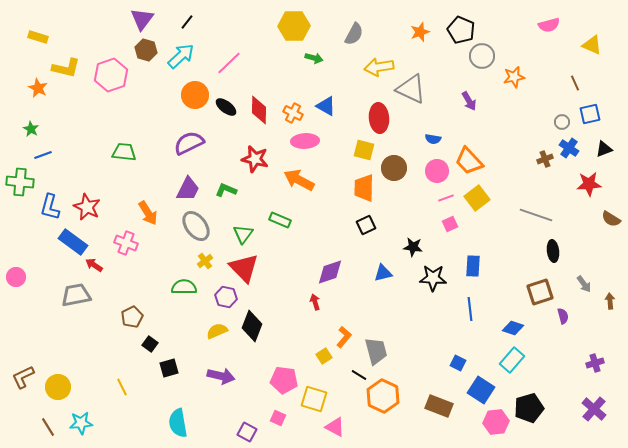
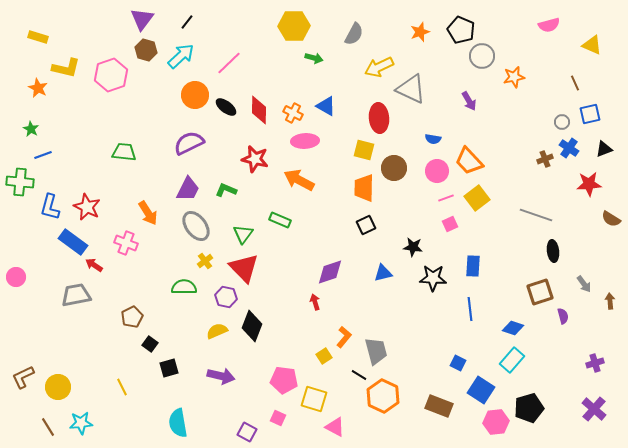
yellow arrow at (379, 67): rotated 16 degrees counterclockwise
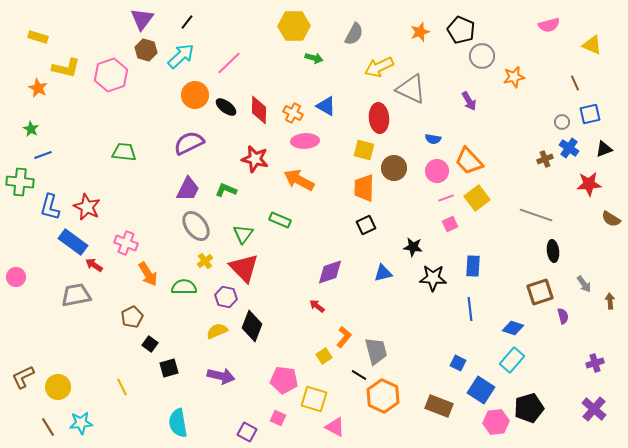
orange arrow at (148, 213): moved 61 px down
red arrow at (315, 302): moved 2 px right, 4 px down; rotated 35 degrees counterclockwise
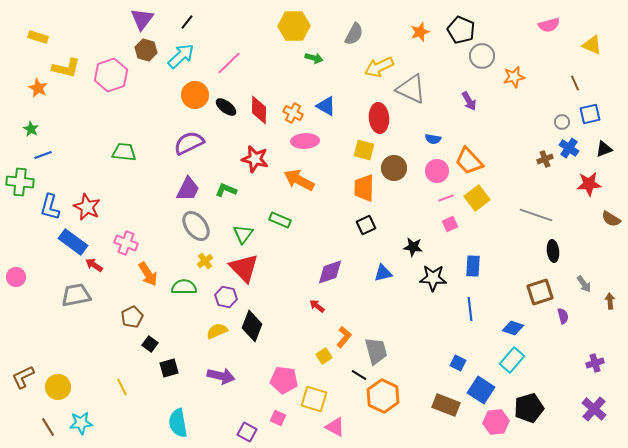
brown rectangle at (439, 406): moved 7 px right, 1 px up
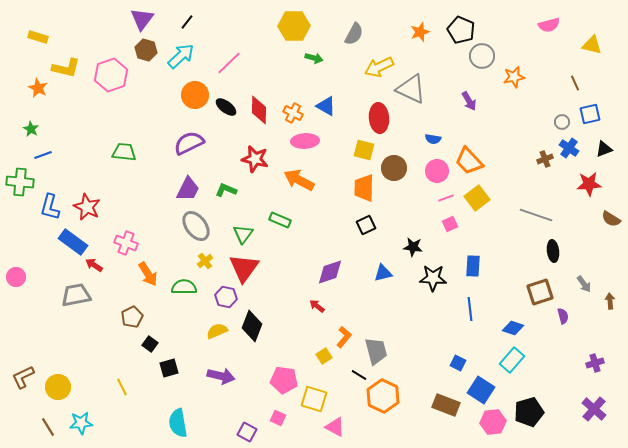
yellow triangle at (592, 45): rotated 10 degrees counterclockwise
red triangle at (244, 268): rotated 20 degrees clockwise
black pentagon at (529, 408): moved 4 px down
pink hexagon at (496, 422): moved 3 px left
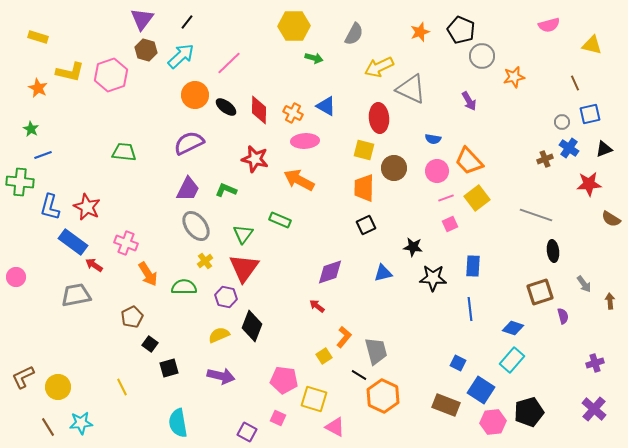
yellow L-shape at (66, 68): moved 4 px right, 4 px down
yellow semicircle at (217, 331): moved 2 px right, 4 px down
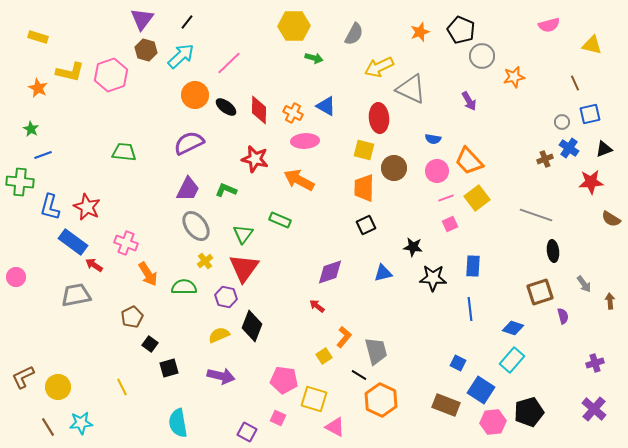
red star at (589, 184): moved 2 px right, 2 px up
orange hexagon at (383, 396): moved 2 px left, 4 px down
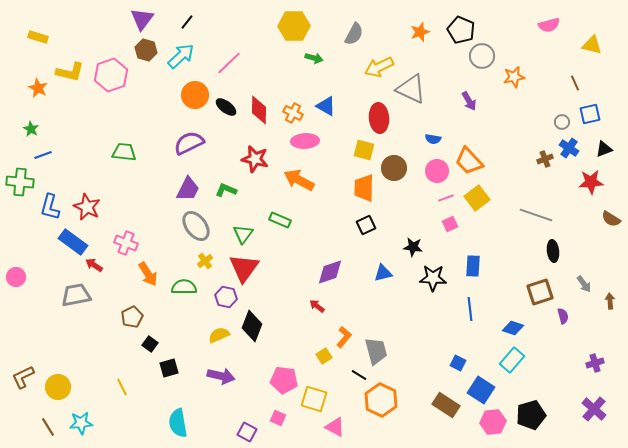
brown rectangle at (446, 405): rotated 12 degrees clockwise
black pentagon at (529, 412): moved 2 px right, 3 px down
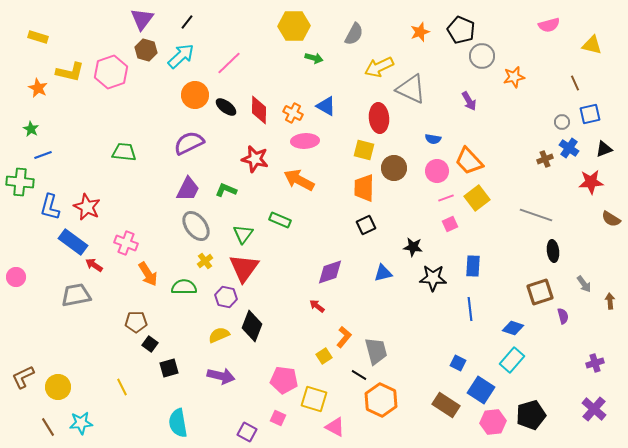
pink hexagon at (111, 75): moved 3 px up
brown pentagon at (132, 317): moved 4 px right, 5 px down; rotated 25 degrees clockwise
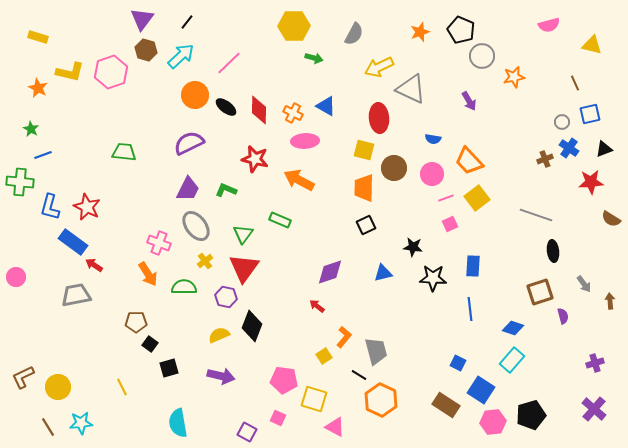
pink circle at (437, 171): moved 5 px left, 3 px down
pink cross at (126, 243): moved 33 px right
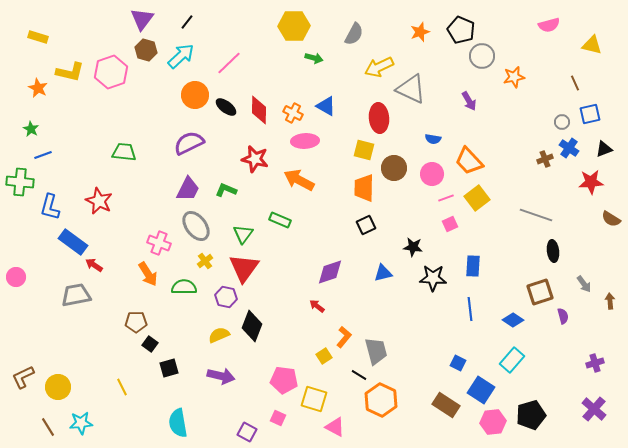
red star at (87, 207): moved 12 px right, 6 px up
blue diamond at (513, 328): moved 8 px up; rotated 15 degrees clockwise
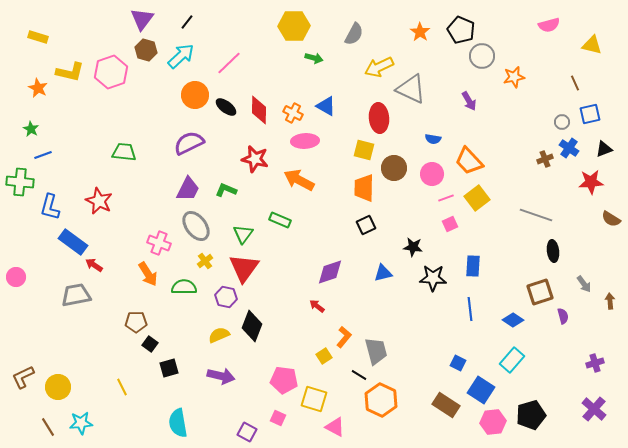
orange star at (420, 32): rotated 18 degrees counterclockwise
